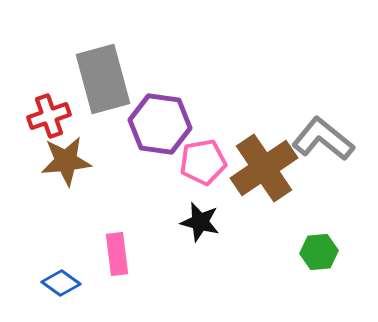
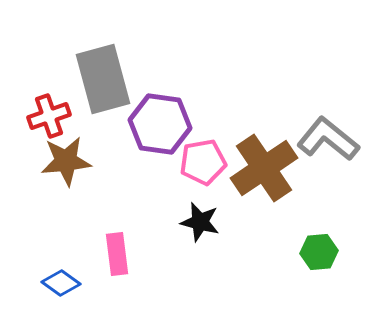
gray L-shape: moved 5 px right
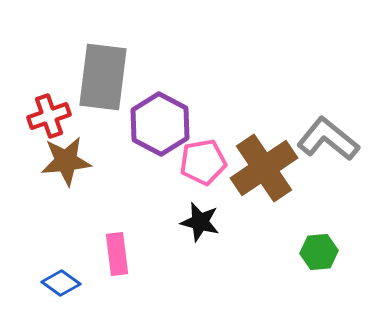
gray rectangle: moved 2 px up; rotated 22 degrees clockwise
purple hexagon: rotated 20 degrees clockwise
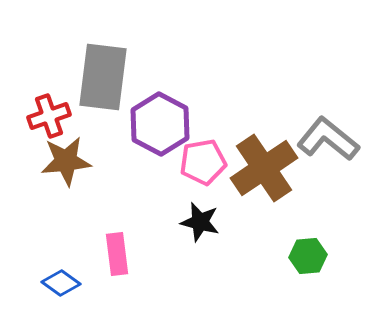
green hexagon: moved 11 px left, 4 px down
